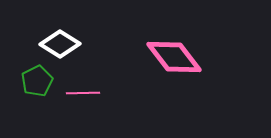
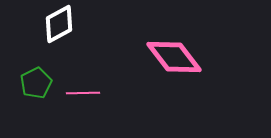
white diamond: moved 1 px left, 20 px up; rotated 60 degrees counterclockwise
green pentagon: moved 1 px left, 2 px down
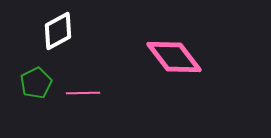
white diamond: moved 1 px left, 7 px down
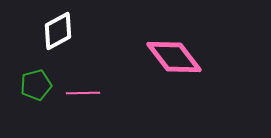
green pentagon: moved 2 px down; rotated 12 degrees clockwise
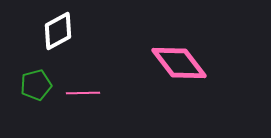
pink diamond: moved 5 px right, 6 px down
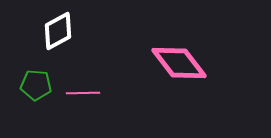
green pentagon: rotated 20 degrees clockwise
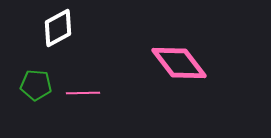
white diamond: moved 3 px up
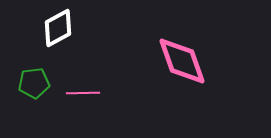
pink diamond: moved 3 px right, 2 px up; rotated 18 degrees clockwise
green pentagon: moved 2 px left, 2 px up; rotated 12 degrees counterclockwise
